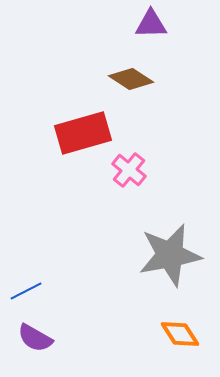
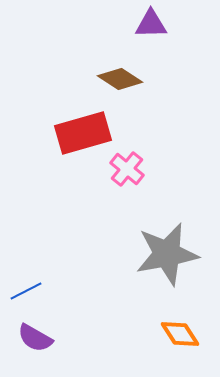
brown diamond: moved 11 px left
pink cross: moved 2 px left, 1 px up
gray star: moved 3 px left, 1 px up
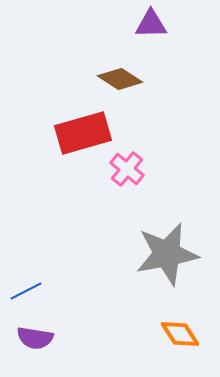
purple semicircle: rotated 21 degrees counterclockwise
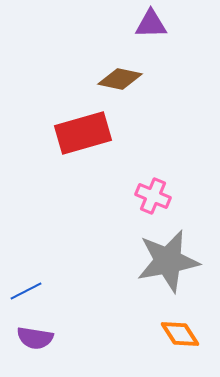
brown diamond: rotated 21 degrees counterclockwise
pink cross: moved 26 px right, 27 px down; rotated 16 degrees counterclockwise
gray star: moved 1 px right, 7 px down
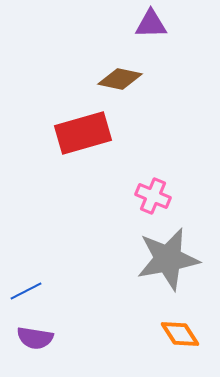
gray star: moved 2 px up
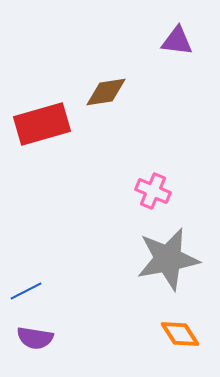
purple triangle: moved 26 px right, 17 px down; rotated 8 degrees clockwise
brown diamond: moved 14 px left, 13 px down; rotated 21 degrees counterclockwise
red rectangle: moved 41 px left, 9 px up
pink cross: moved 5 px up
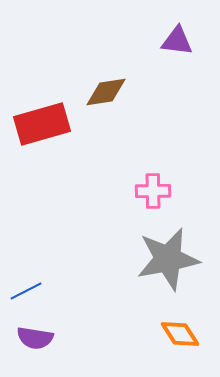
pink cross: rotated 24 degrees counterclockwise
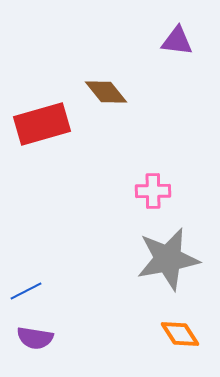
brown diamond: rotated 60 degrees clockwise
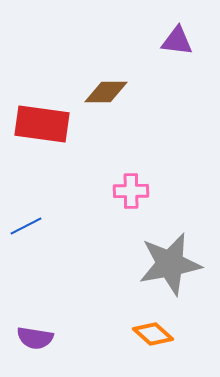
brown diamond: rotated 51 degrees counterclockwise
red rectangle: rotated 24 degrees clockwise
pink cross: moved 22 px left
gray star: moved 2 px right, 5 px down
blue line: moved 65 px up
orange diamond: moved 27 px left; rotated 15 degrees counterclockwise
